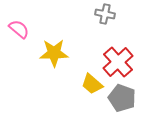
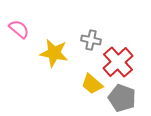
gray cross: moved 14 px left, 26 px down
yellow star: rotated 12 degrees clockwise
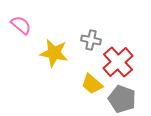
pink semicircle: moved 2 px right, 4 px up
gray pentagon: moved 1 px down
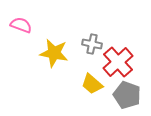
pink semicircle: rotated 20 degrees counterclockwise
gray cross: moved 1 px right, 4 px down
gray pentagon: moved 5 px right, 4 px up
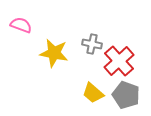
red cross: moved 1 px right, 1 px up
yellow trapezoid: moved 1 px right, 9 px down
gray pentagon: moved 1 px left
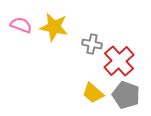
yellow star: moved 26 px up
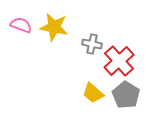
gray pentagon: rotated 12 degrees clockwise
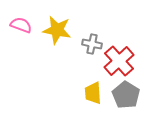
yellow star: moved 3 px right, 3 px down
yellow trapezoid: rotated 45 degrees clockwise
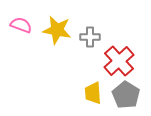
gray cross: moved 2 px left, 7 px up; rotated 12 degrees counterclockwise
